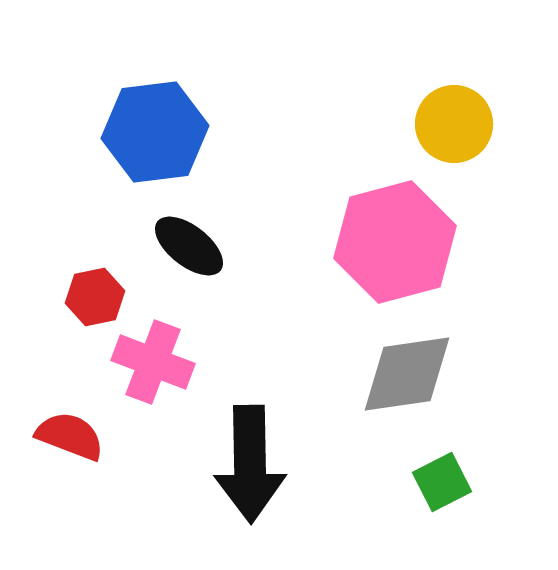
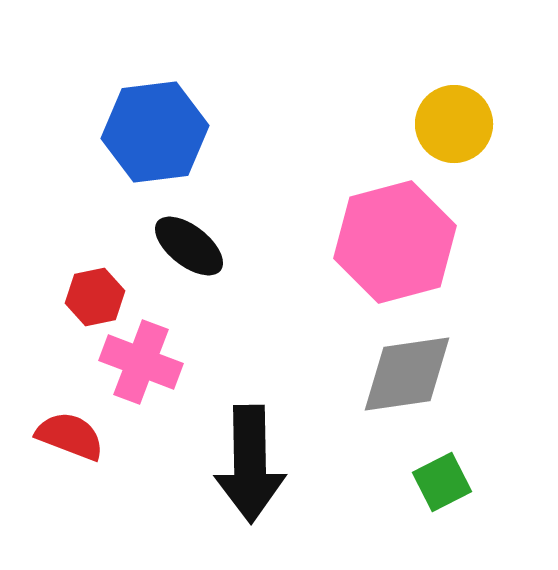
pink cross: moved 12 px left
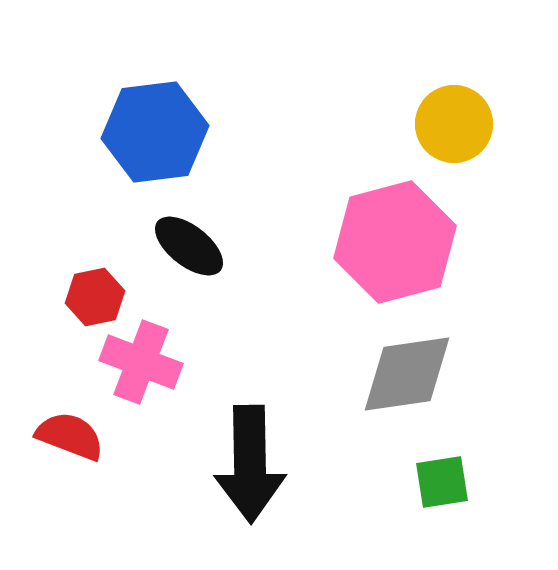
green square: rotated 18 degrees clockwise
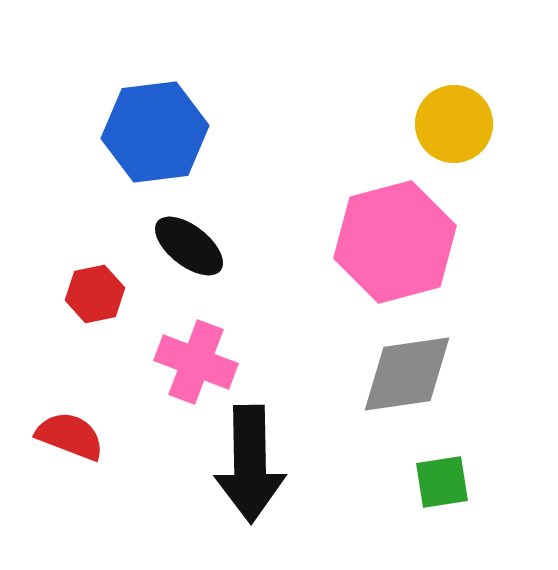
red hexagon: moved 3 px up
pink cross: moved 55 px right
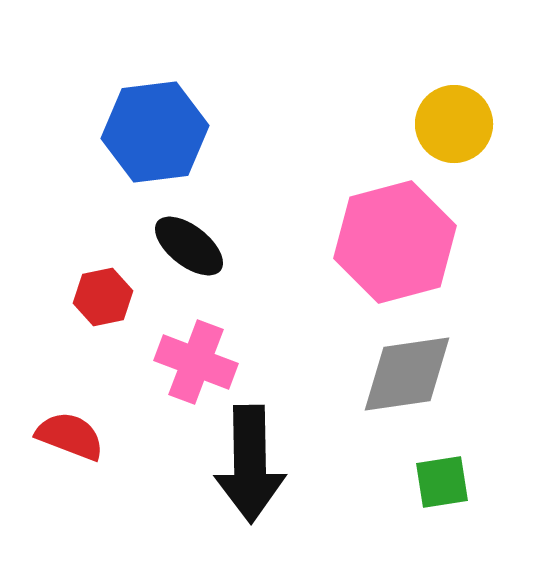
red hexagon: moved 8 px right, 3 px down
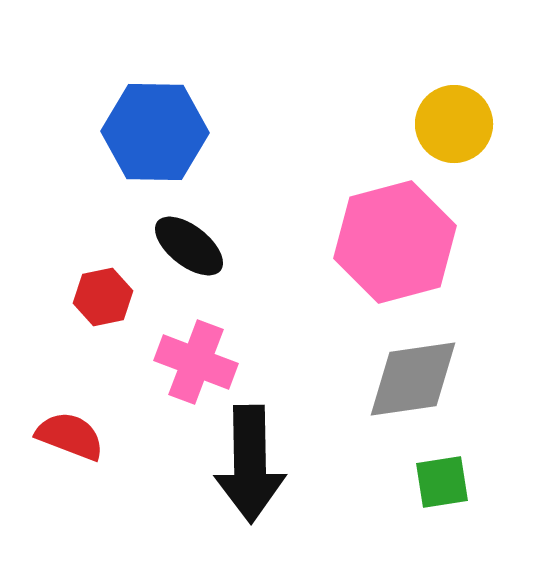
blue hexagon: rotated 8 degrees clockwise
gray diamond: moved 6 px right, 5 px down
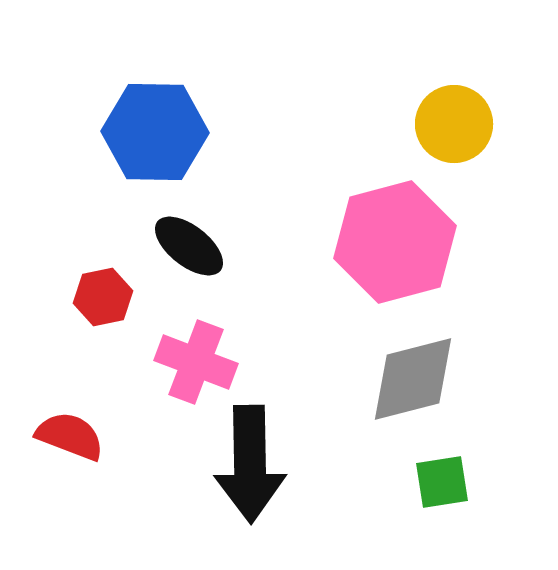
gray diamond: rotated 6 degrees counterclockwise
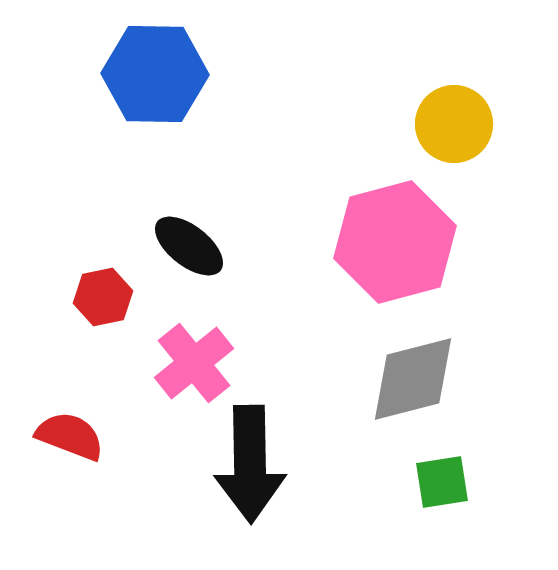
blue hexagon: moved 58 px up
pink cross: moved 2 px left, 1 px down; rotated 30 degrees clockwise
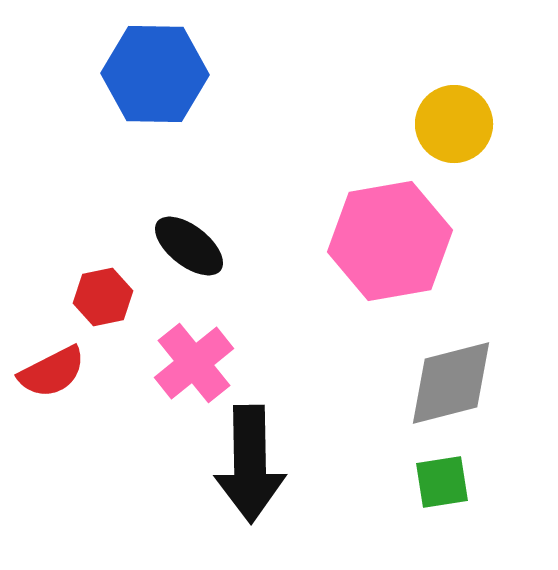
pink hexagon: moved 5 px left, 1 px up; rotated 5 degrees clockwise
gray diamond: moved 38 px right, 4 px down
red semicircle: moved 18 px left, 64 px up; rotated 132 degrees clockwise
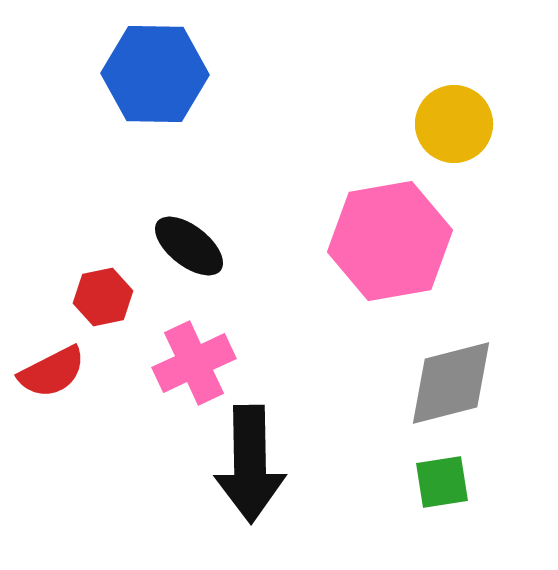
pink cross: rotated 14 degrees clockwise
